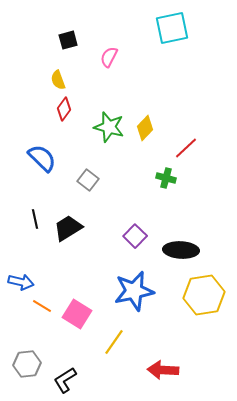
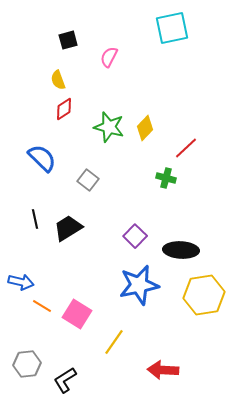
red diamond: rotated 20 degrees clockwise
blue star: moved 5 px right, 6 px up
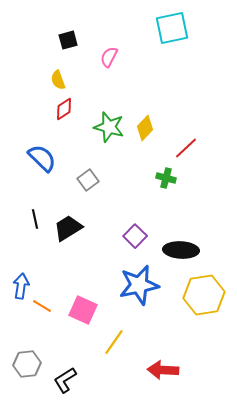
gray square: rotated 15 degrees clockwise
blue arrow: moved 4 px down; rotated 95 degrees counterclockwise
pink square: moved 6 px right, 4 px up; rotated 8 degrees counterclockwise
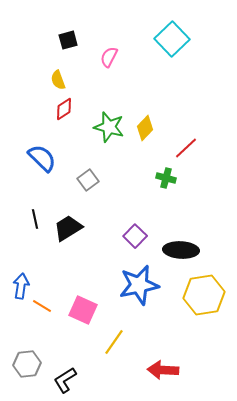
cyan square: moved 11 px down; rotated 32 degrees counterclockwise
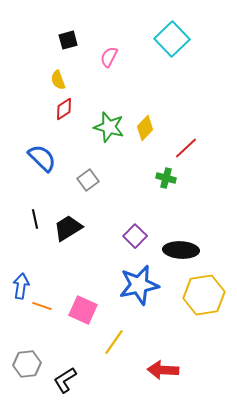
orange line: rotated 12 degrees counterclockwise
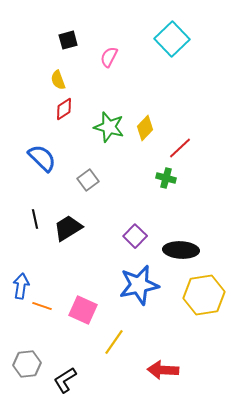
red line: moved 6 px left
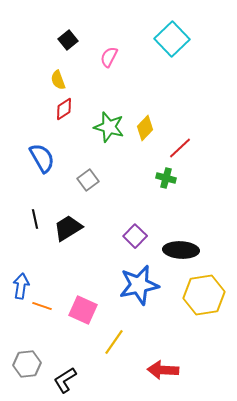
black square: rotated 24 degrees counterclockwise
blue semicircle: rotated 16 degrees clockwise
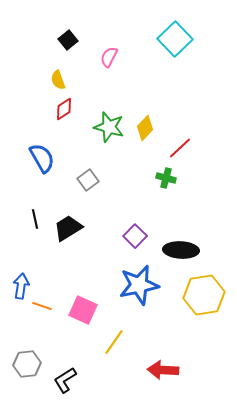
cyan square: moved 3 px right
